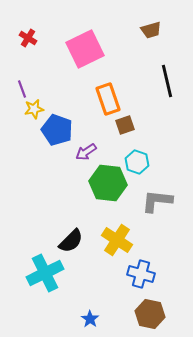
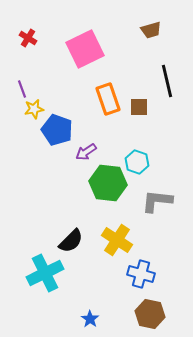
brown square: moved 14 px right, 18 px up; rotated 18 degrees clockwise
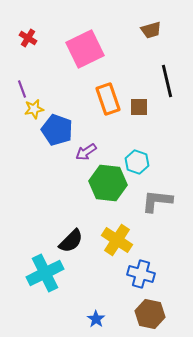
blue star: moved 6 px right
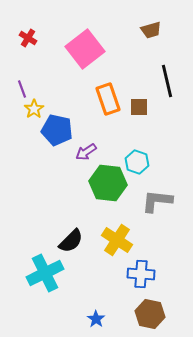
pink square: rotated 12 degrees counterclockwise
yellow star: rotated 24 degrees counterclockwise
blue pentagon: rotated 8 degrees counterclockwise
blue cross: rotated 12 degrees counterclockwise
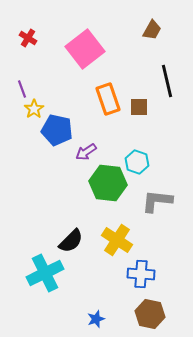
brown trapezoid: moved 1 px right; rotated 45 degrees counterclockwise
blue star: rotated 18 degrees clockwise
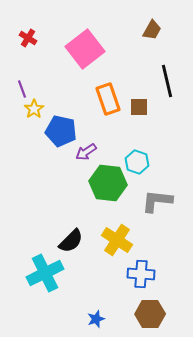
blue pentagon: moved 4 px right, 1 px down
brown hexagon: rotated 12 degrees counterclockwise
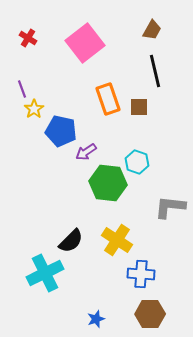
pink square: moved 6 px up
black line: moved 12 px left, 10 px up
gray L-shape: moved 13 px right, 6 px down
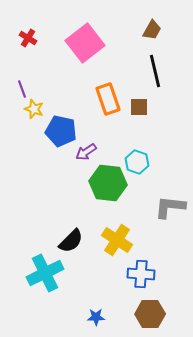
yellow star: rotated 18 degrees counterclockwise
blue star: moved 2 px up; rotated 18 degrees clockwise
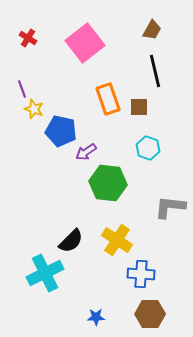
cyan hexagon: moved 11 px right, 14 px up
